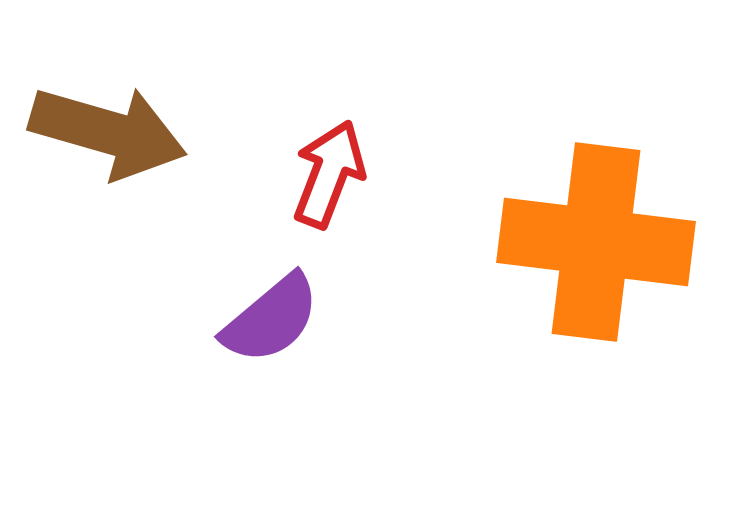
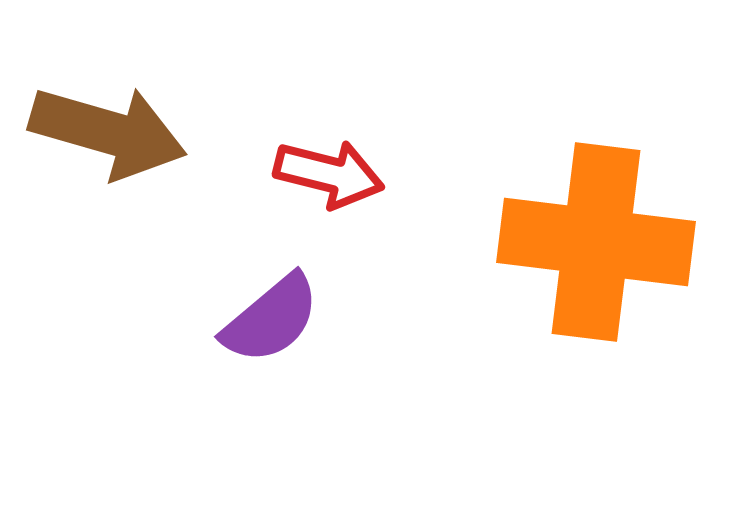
red arrow: rotated 83 degrees clockwise
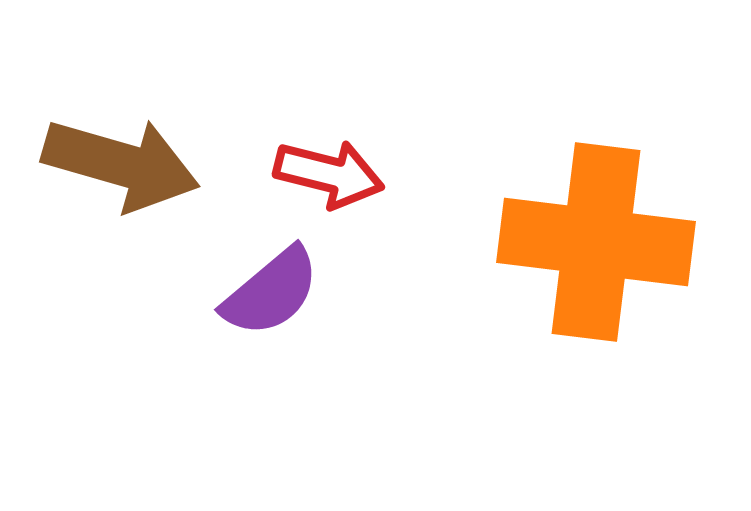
brown arrow: moved 13 px right, 32 px down
purple semicircle: moved 27 px up
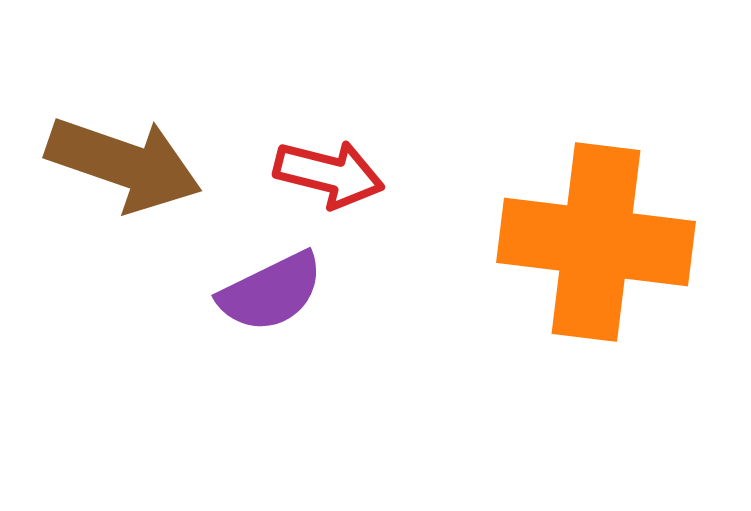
brown arrow: moved 3 px right; rotated 3 degrees clockwise
purple semicircle: rotated 14 degrees clockwise
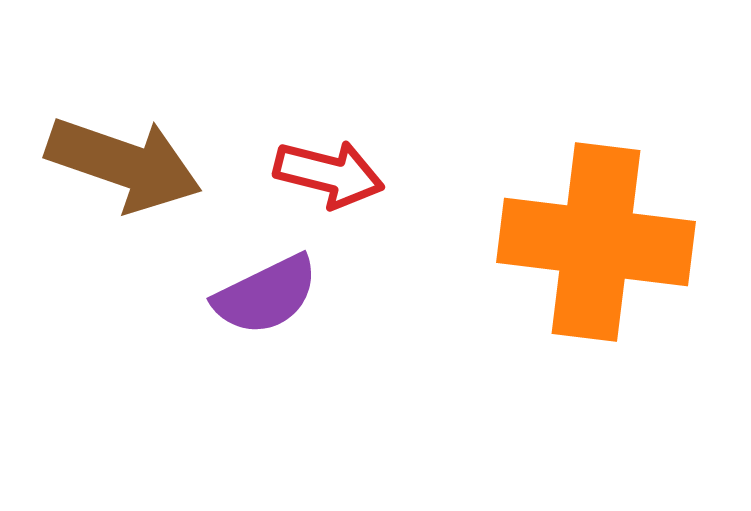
purple semicircle: moved 5 px left, 3 px down
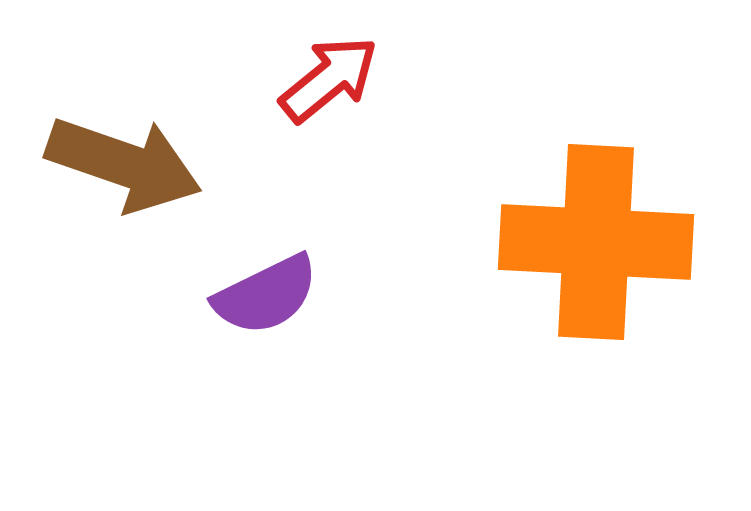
red arrow: moved 95 px up; rotated 53 degrees counterclockwise
orange cross: rotated 4 degrees counterclockwise
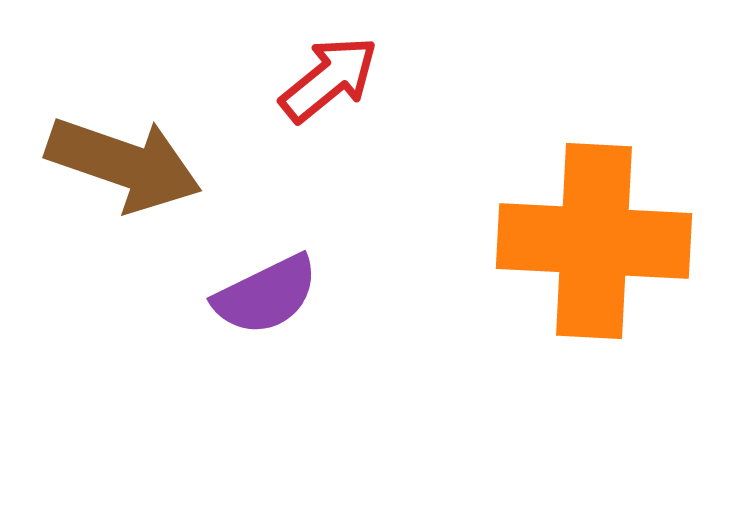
orange cross: moved 2 px left, 1 px up
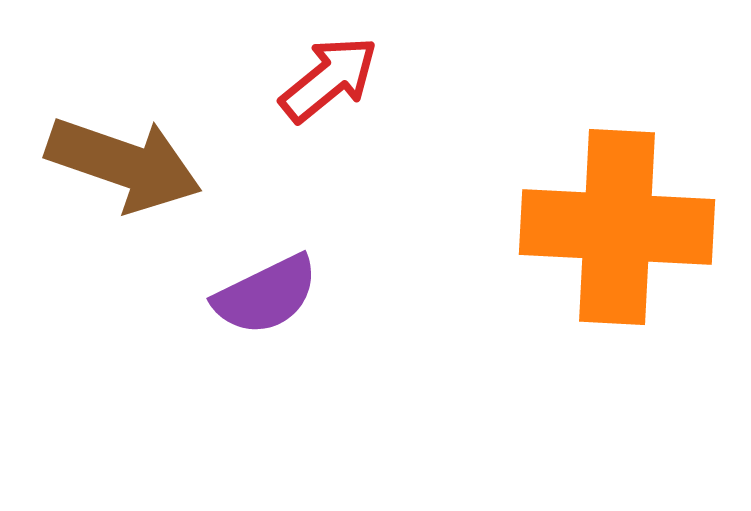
orange cross: moved 23 px right, 14 px up
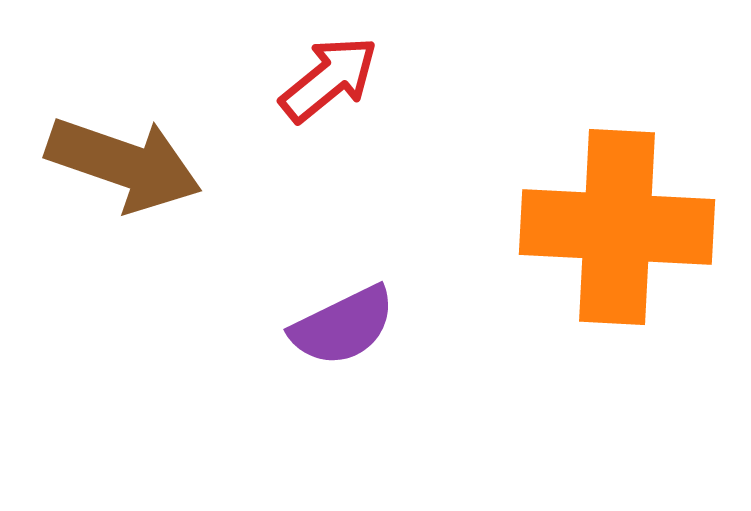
purple semicircle: moved 77 px right, 31 px down
